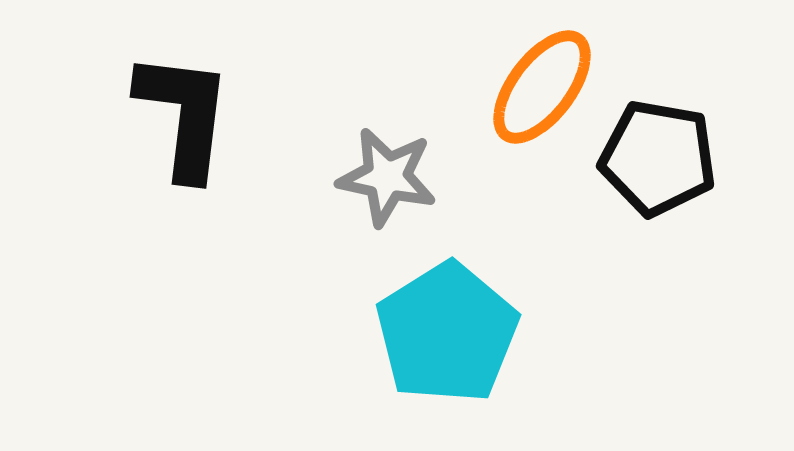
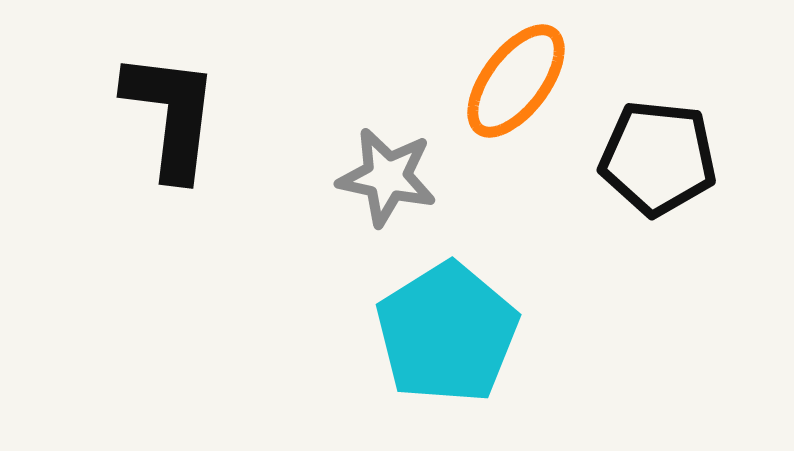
orange ellipse: moved 26 px left, 6 px up
black L-shape: moved 13 px left
black pentagon: rotated 4 degrees counterclockwise
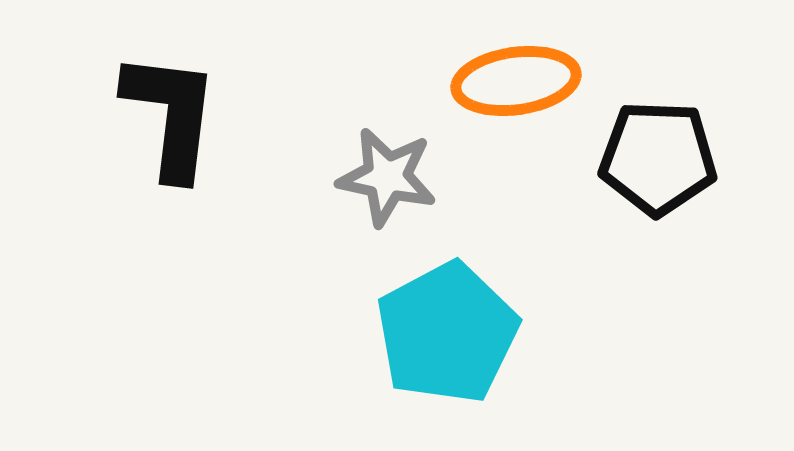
orange ellipse: rotated 45 degrees clockwise
black pentagon: rotated 4 degrees counterclockwise
cyan pentagon: rotated 4 degrees clockwise
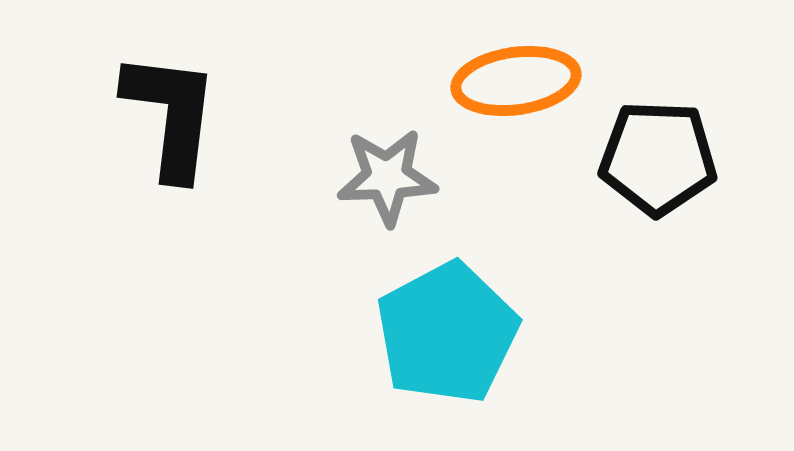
gray star: rotated 14 degrees counterclockwise
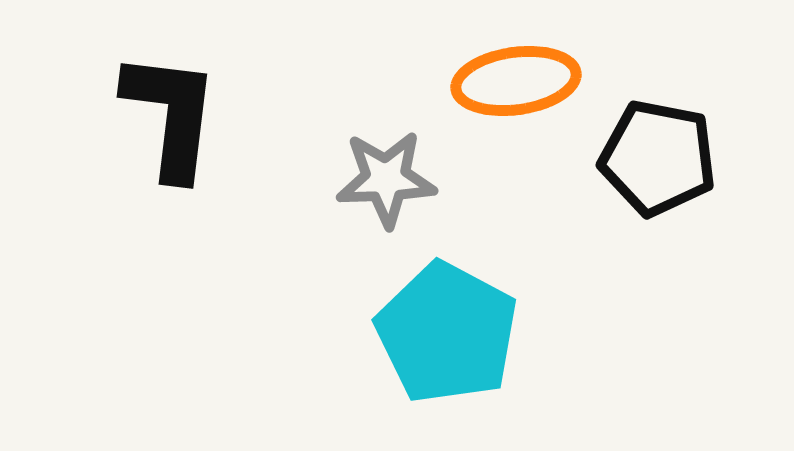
black pentagon: rotated 9 degrees clockwise
gray star: moved 1 px left, 2 px down
cyan pentagon: rotated 16 degrees counterclockwise
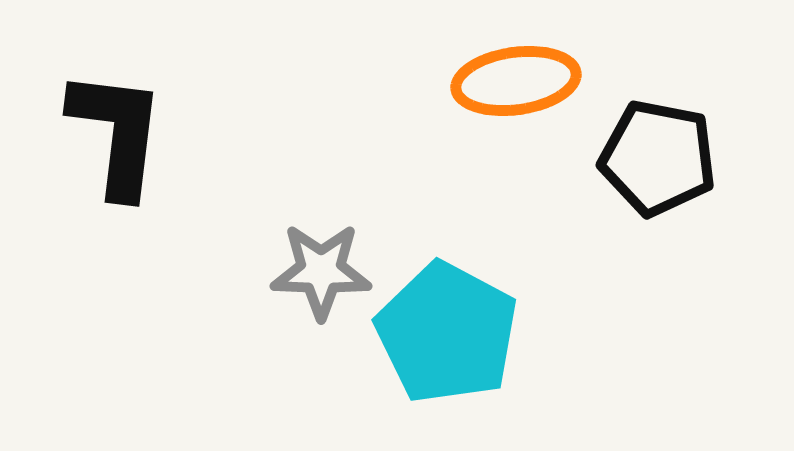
black L-shape: moved 54 px left, 18 px down
gray star: moved 65 px left, 92 px down; rotated 4 degrees clockwise
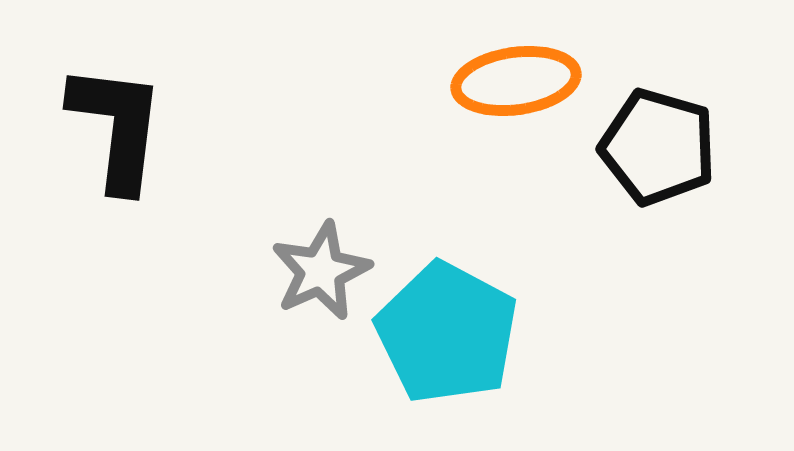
black L-shape: moved 6 px up
black pentagon: moved 11 px up; rotated 5 degrees clockwise
gray star: rotated 26 degrees counterclockwise
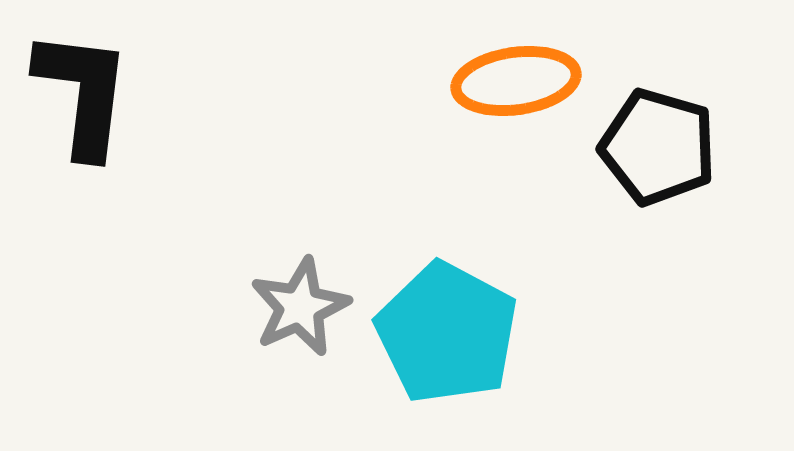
black L-shape: moved 34 px left, 34 px up
gray star: moved 21 px left, 36 px down
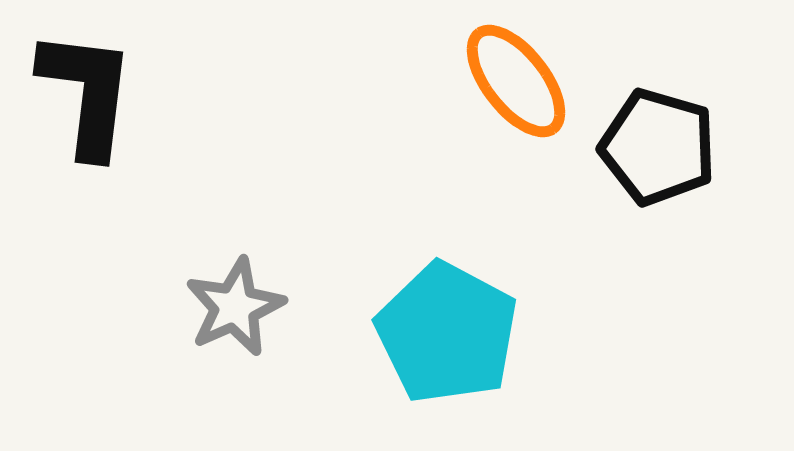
orange ellipse: rotated 60 degrees clockwise
black L-shape: moved 4 px right
gray star: moved 65 px left
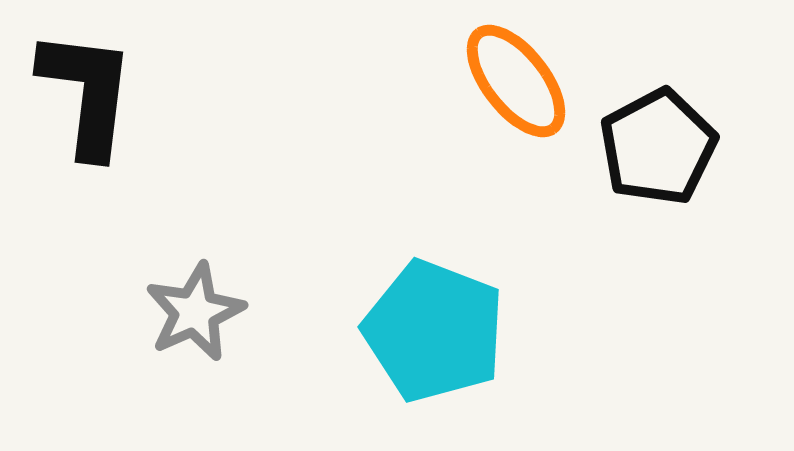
black pentagon: rotated 28 degrees clockwise
gray star: moved 40 px left, 5 px down
cyan pentagon: moved 13 px left, 2 px up; rotated 7 degrees counterclockwise
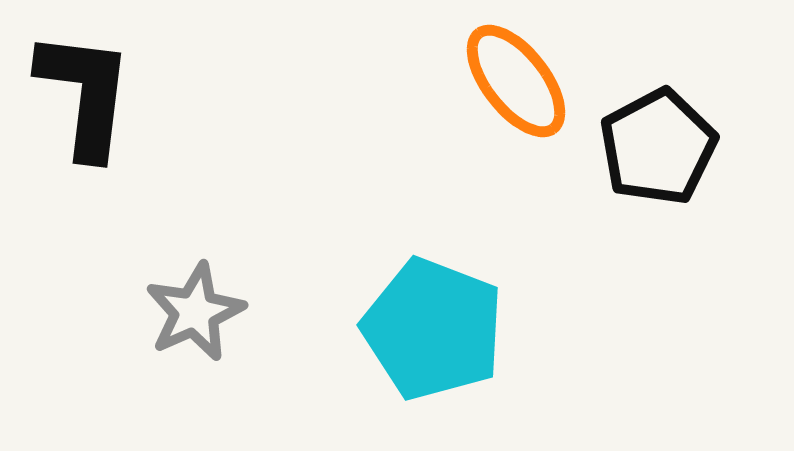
black L-shape: moved 2 px left, 1 px down
cyan pentagon: moved 1 px left, 2 px up
